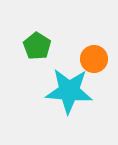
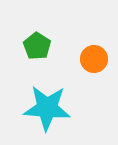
cyan star: moved 22 px left, 17 px down
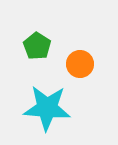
orange circle: moved 14 px left, 5 px down
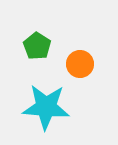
cyan star: moved 1 px left, 1 px up
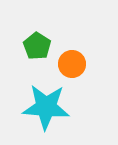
orange circle: moved 8 px left
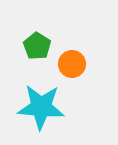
cyan star: moved 5 px left
